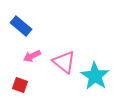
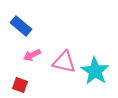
pink arrow: moved 1 px up
pink triangle: rotated 25 degrees counterclockwise
cyan star: moved 5 px up
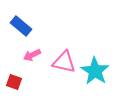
red square: moved 6 px left, 3 px up
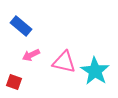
pink arrow: moved 1 px left
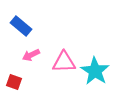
pink triangle: rotated 15 degrees counterclockwise
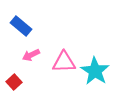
red square: rotated 28 degrees clockwise
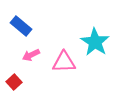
cyan star: moved 29 px up
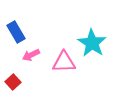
blue rectangle: moved 5 px left, 6 px down; rotated 20 degrees clockwise
cyan star: moved 3 px left, 1 px down
red square: moved 1 px left
